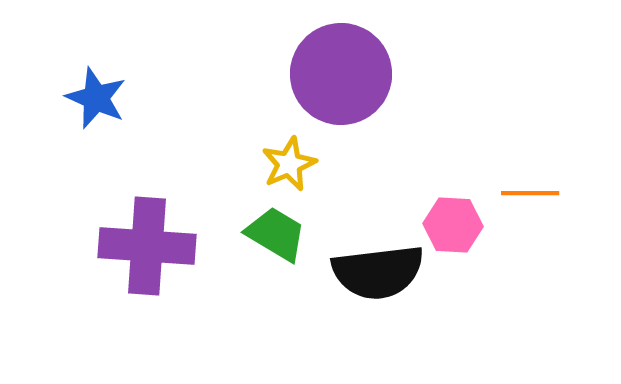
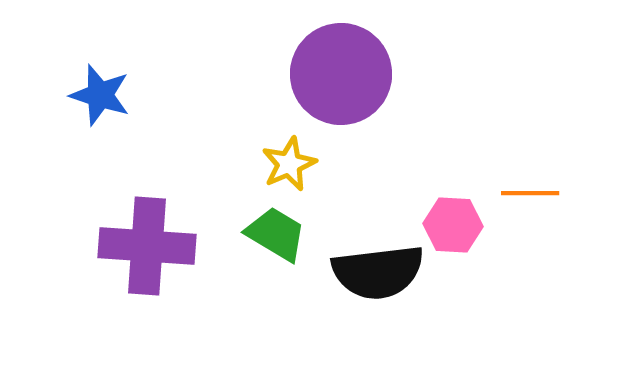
blue star: moved 4 px right, 3 px up; rotated 6 degrees counterclockwise
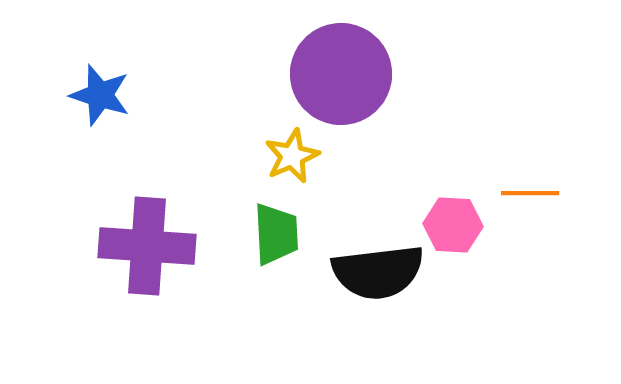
yellow star: moved 3 px right, 8 px up
green trapezoid: rotated 56 degrees clockwise
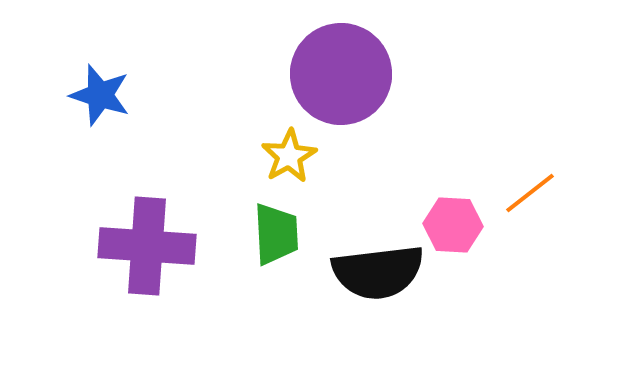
yellow star: moved 3 px left; rotated 6 degrees counterclockwise
orange line: rotated 38 degrees counterclockwise
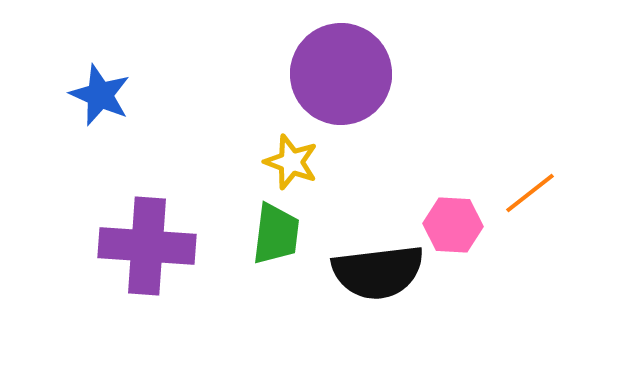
blue star: rotated 6 degrees clockwise
yellow star: moved 2 px right, 6 px down; rotated 22 degrees counterclockwise
green trapezoid: rotated 10 degrees clockwise
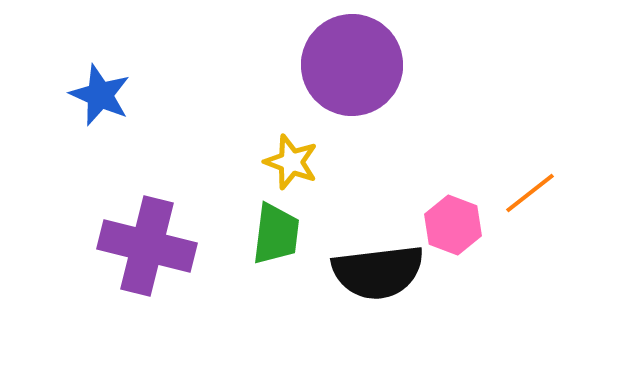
purple circle: moved 11 px right, 9 px up
pink hexagon: rotated 18 degrees clockwise
purple cross: rotated 10 degrees clockwise
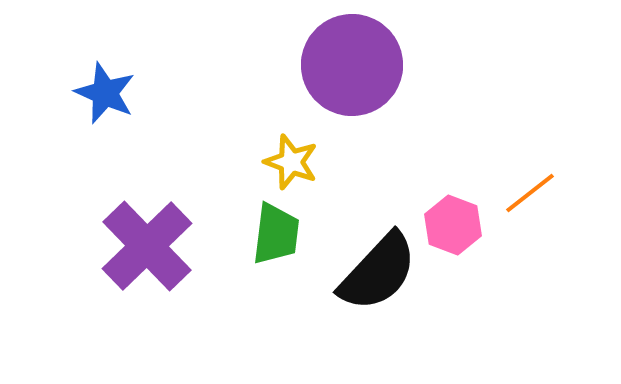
blue star: moved 5 px right, 2 px up
purple cross: rotated 32 degrees clockwise
black semicircle: rotated 40 degrees counterclockwise
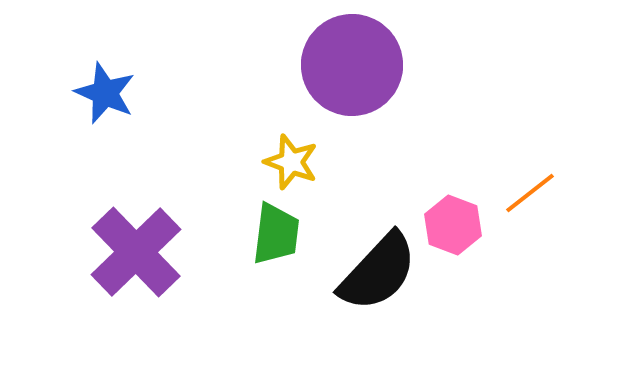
purple cross: moved 11 px left, 6 px down
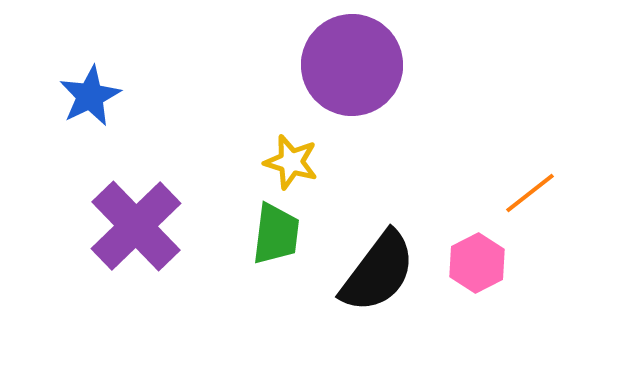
blue star: moved 15 px left, 3 px down; rotated 22 degrees clockwise
yellow star: rotated 4 degrees counterclockwise
pink hexagon: moved 24 px right, 38 px down; rotated 12 degrees clockwise
purple cross: moved 26 px up
black semicircle: rotated 6 degrees counterclockwise
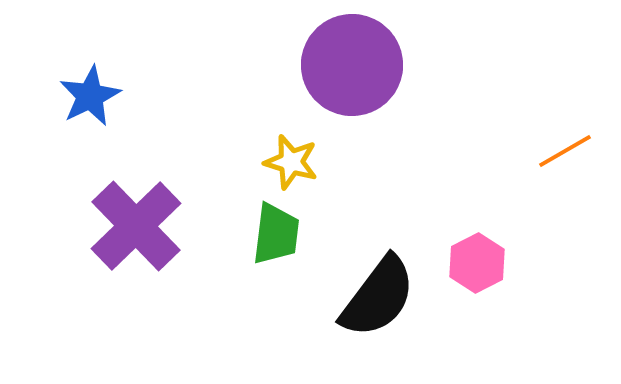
orange line: moved 35 px right, 42 px up; rotated 8 degrees clockwise
black semicircle: moved 25 px down
